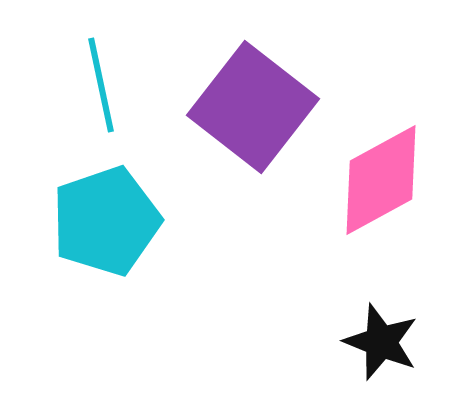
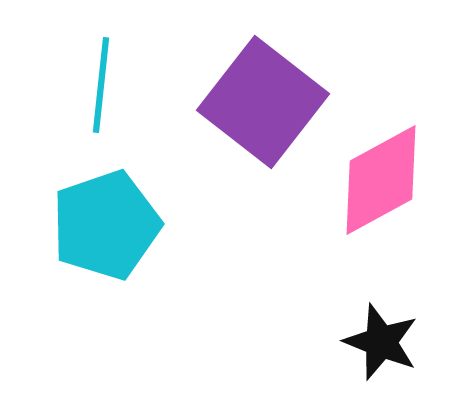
cyan line: rotated 18 degrees clockwise
purple square: moved 10 px right, 5 px up
cyan pentagon: moved 4 px down
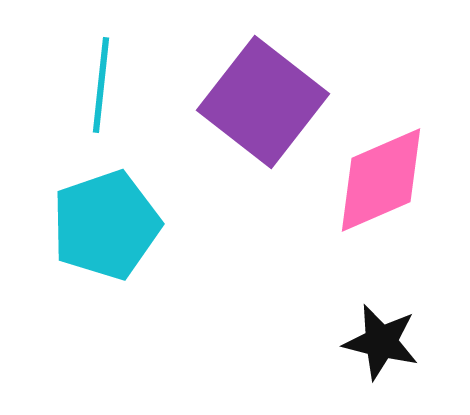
pink diamond: rotated 5 degrees clockwise
black star: rotated 8 degrees counterclockwise
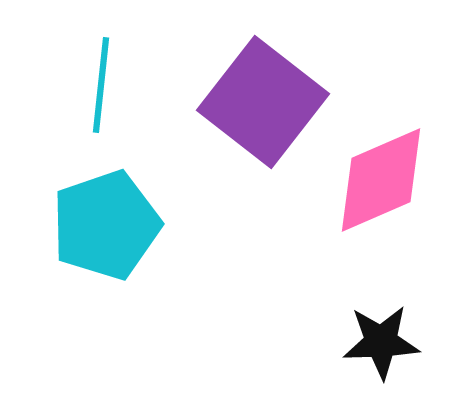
black star: rotated 16 degrees counterclockwise
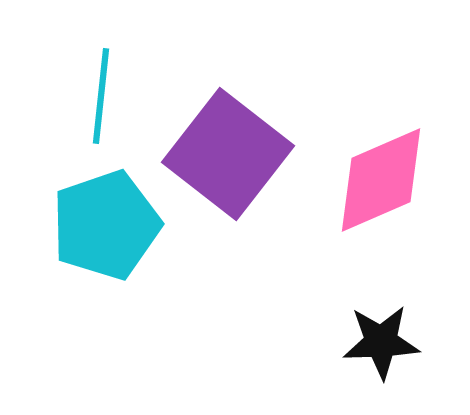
cyan line: moved 11 px down
purple square: moved 35 px left, 52 px down
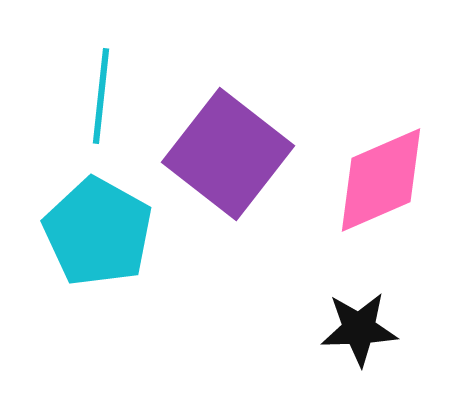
cyan pentagon: moved 8 px left, 7 px down; rotated 24 degrees counterclockwise
black star: moved 22 px left, 13 px up
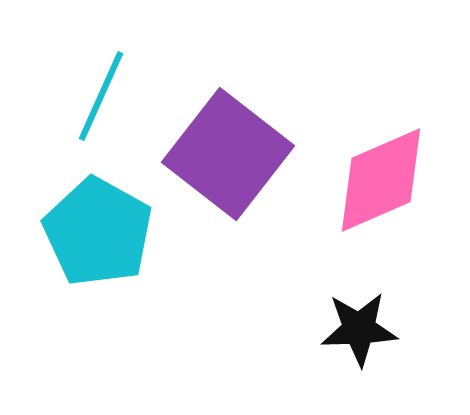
cyan line: rotated 18 degrees clockwise
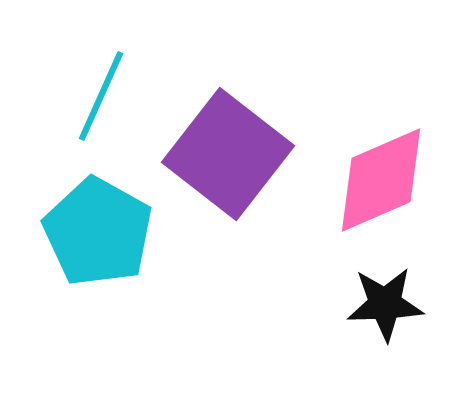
black star: moved 26 px right, 25 px up
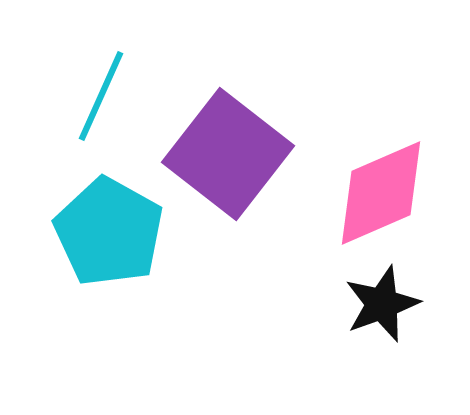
pink diamond: moved 13 px down
cyan pentagon: moved 11 px right
black star: moved 3 px left; rotated 18 degrees counterclockwise
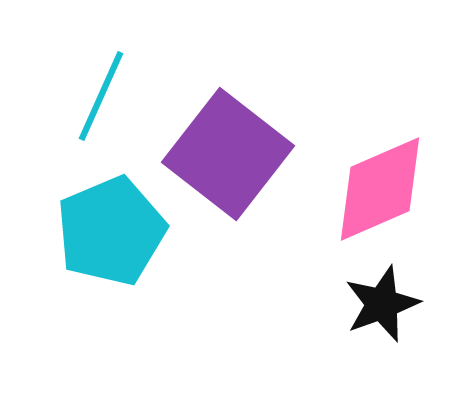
pink diamond: moved 1 px left, 4 px up
cyan pentagon: moved 2 px right, 1 px up; rotated 20 degrees clockwise
